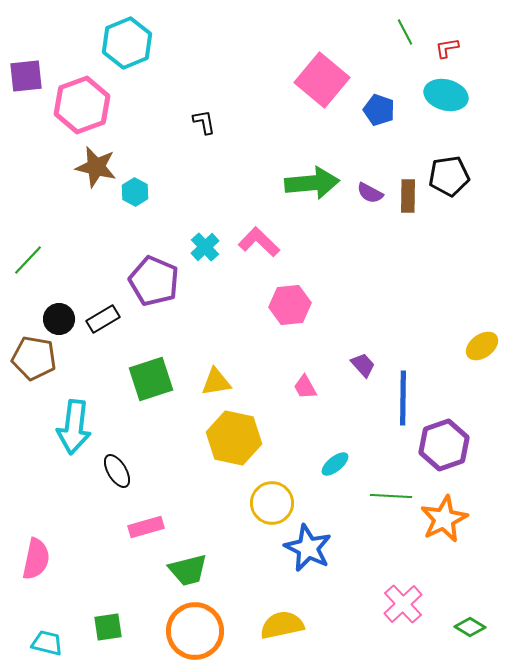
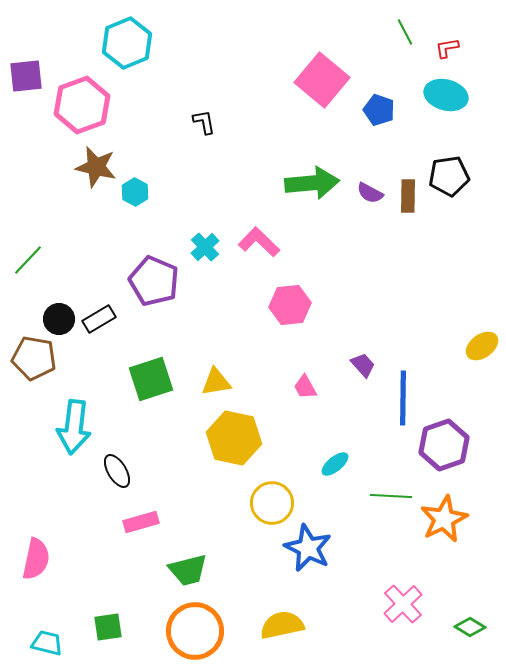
black rectangle at (103, 319): moved 4 px left
pink rectangle at (146, 527): moved 5 px left, 5 px up
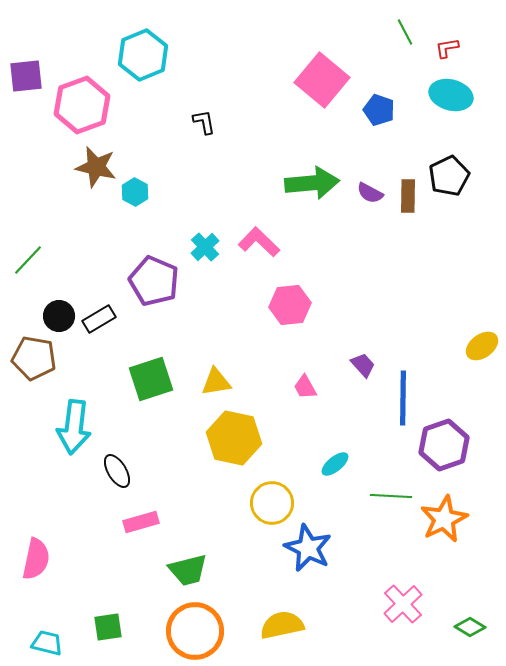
cyan hexagon at (127, 43): moved 16 px right, 12 px down
cyan ellipse at (446, 95): moved 5 px right
black pentagon at (449, 176): rotated 18 degrees counterclockwise
black circle at (59, 319): moved 3 px up
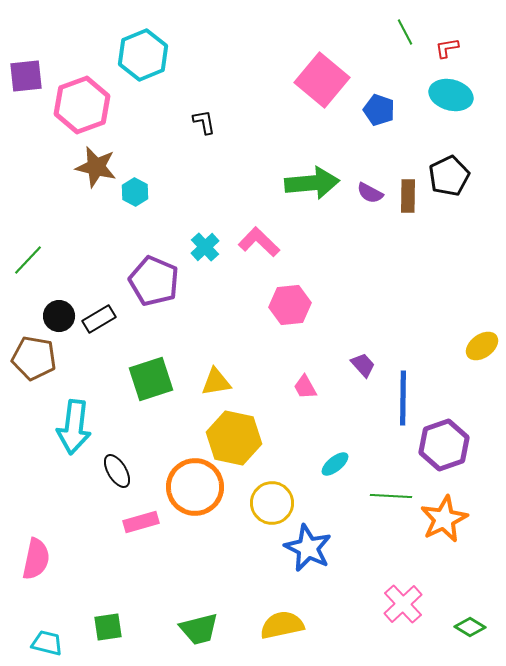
green trapezoid at (188, 570): moved 11 px right, 59 px down
orange circle at (195, 631): moved 144 px up
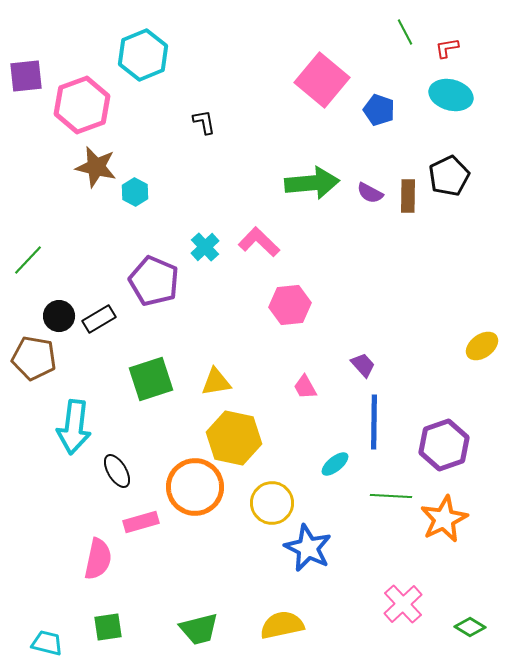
blue line at (403, 398): moved 29 px left, 24 px down
pink semicircle at (36, 559): moved 62 px right
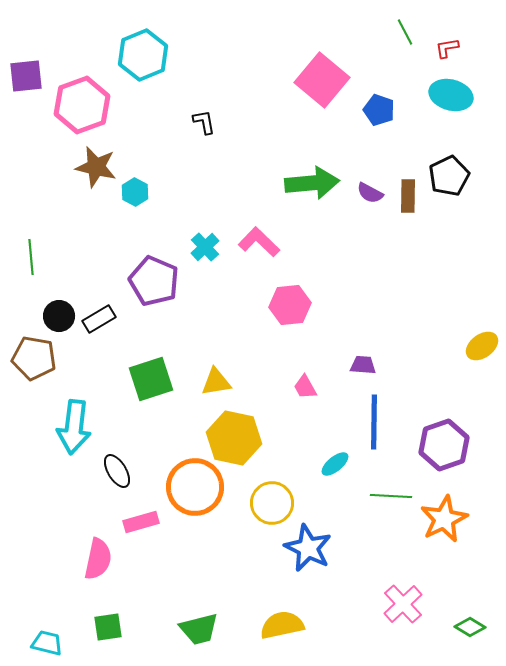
green line at (28, 260): moved 3 px right, 3 px up; rotated 48 degrees counterclockwise
purple trapezoid at (363, 365): rotated 44 degrees counterclockwise
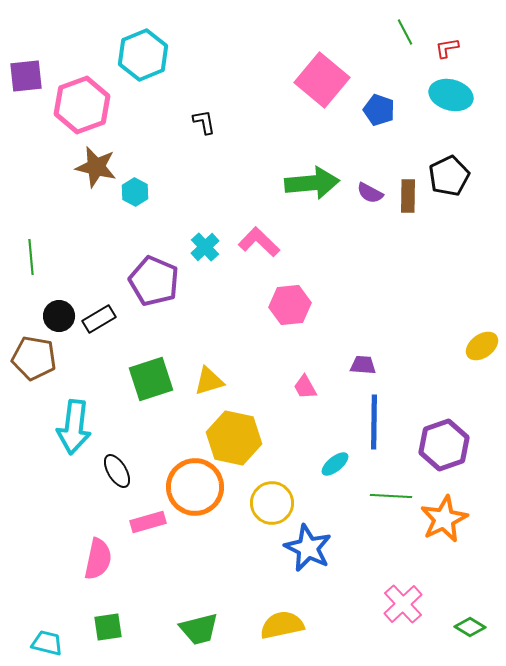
yellow triangle at (216, 382): moved 7 px left, 1 px up; rotated 8 degrees counterclockwise
pink rectangle at (141, 522): moved 7 px right
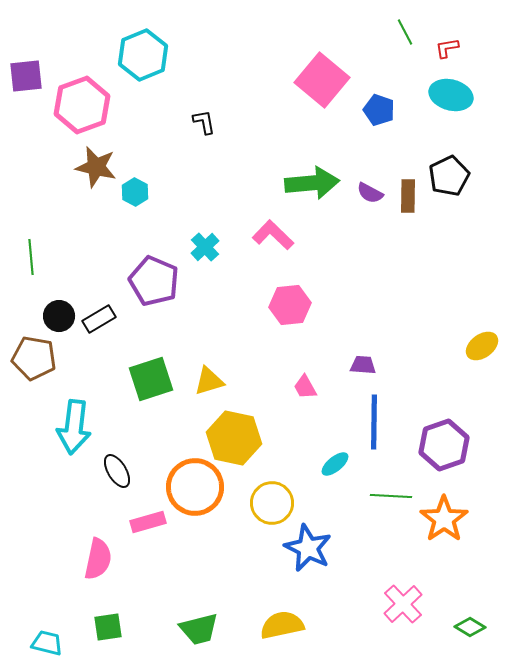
pink L-shape at (259, 242): moved 14 px right, 7 px up
orange star at (444, 519): rotated 9 degrees counterclockwise
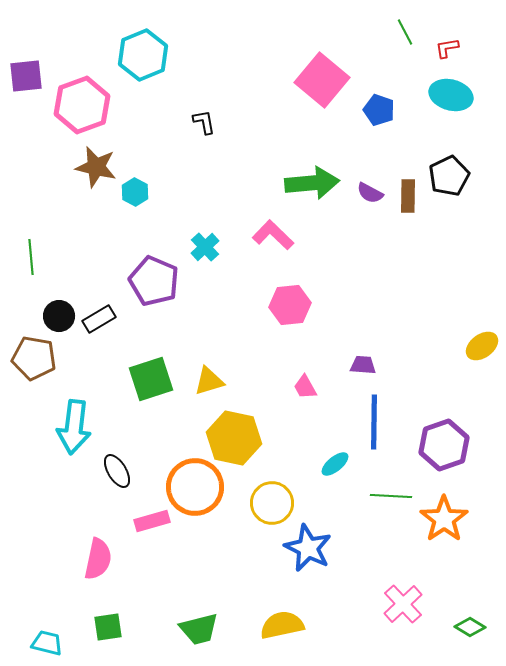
pink rectangle at (148, 522): moved 4 px right, 1 px up
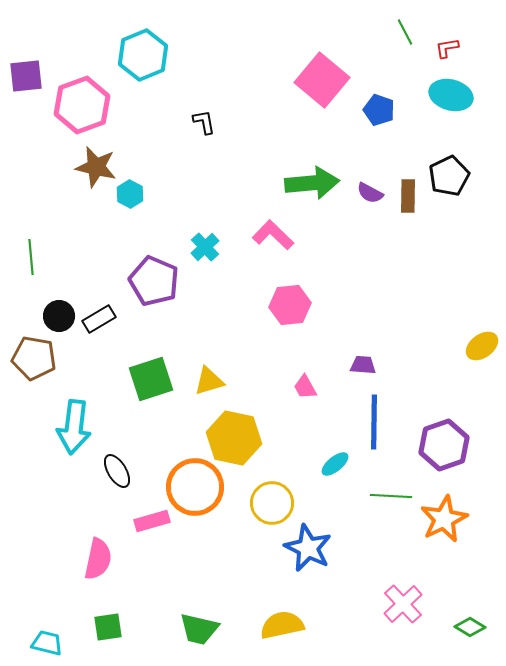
cyan hexagon at (135, 192): moved 5 px left, 2 px down
orange star at (444, 519): rotated 9 degrees clockwise
green trapezoid at (199, 629): rotated 27 degrees clockwise
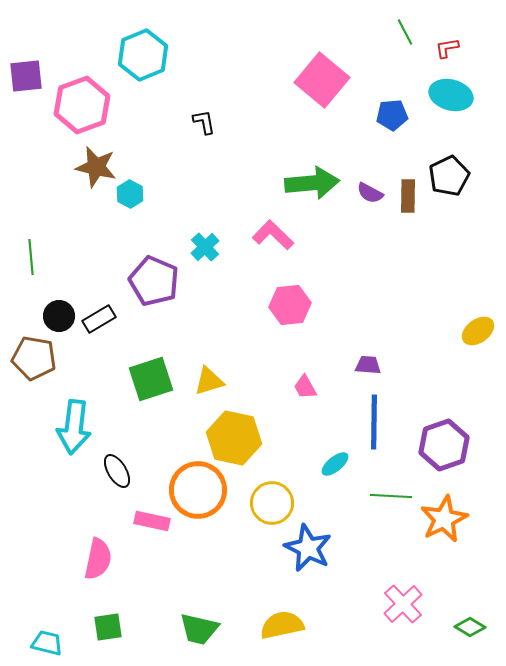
blue pentagon at (379, 110): moved 13 px right, 5 px down; rotated 24 degrees counterclockwise
yellow ellipse at (482, 346): moved 4 px left, 15 px up
purple trapezoid at (363, 365): moved 5 px right
orange circle at (195, 487): moved 3 px right, 3 px down
pink rectangle at (152, 521): rotated 28 degrees clockwise
